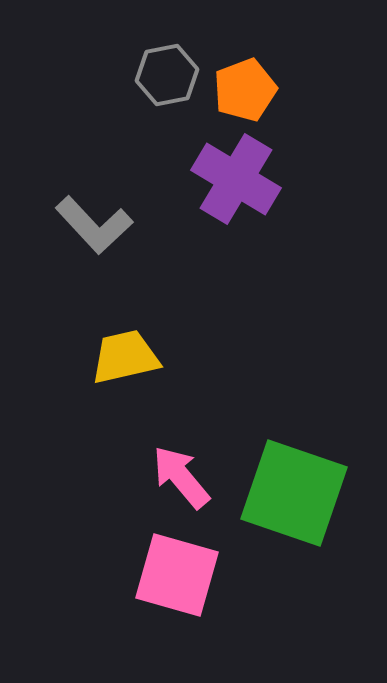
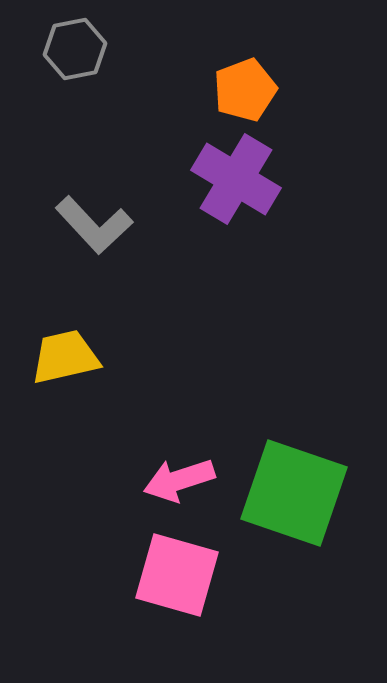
gray hexagon: moved 92 px left, 26 px up
yellow trapezoid: moved 60 px left
pink arrow: moved 2 px left, 3 px down; rotated 68 degrees counterclockwise
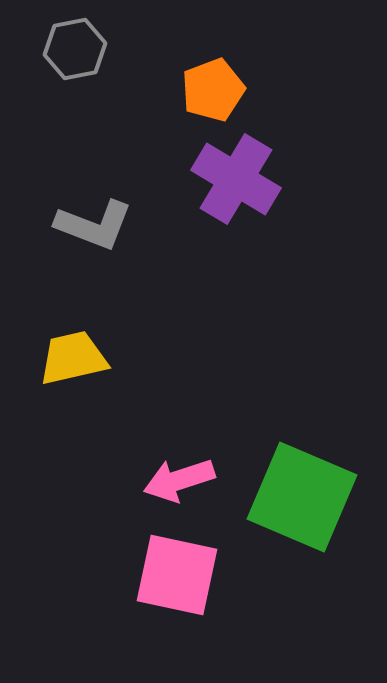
orange pentagon: moved 32 px left
gray L-shape: rotated 26 degrees counterclockwise
yellow trapezoid: moved 8 px right, 1 px down
green square: moved 8 px right, 4 px down; rotated 4 degrees clockwise
pink square: rotated 4 degrees counterclockwise
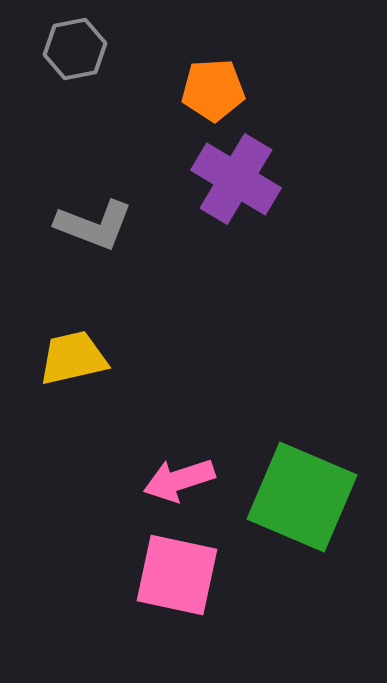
orange pentagon: rotated 18 degrees clockwise
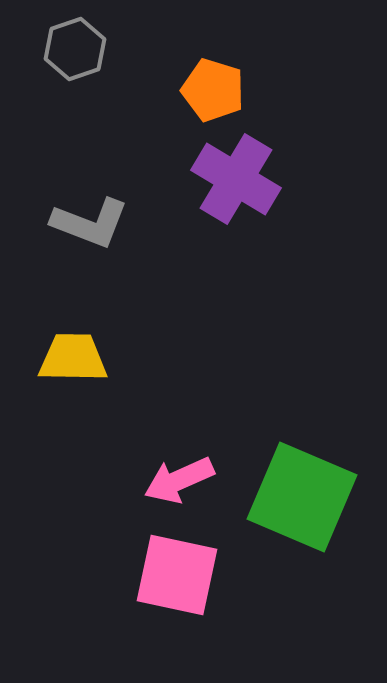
gray hexagon: rotated 8 degrees counterclockwise
orange pentagon: rotated 20 degrees clockwise
gray L-shape: moved 4 px left, 2 px up
yellow trapezoid: rotated 14 degrees clockwise
pink arrow: rotated 6 degrees counterclockwise
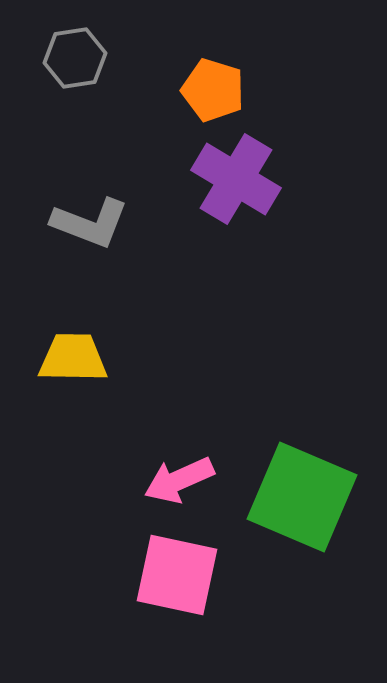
gray hexagon: moved 9 px down; rotated 10 degrees clockwise
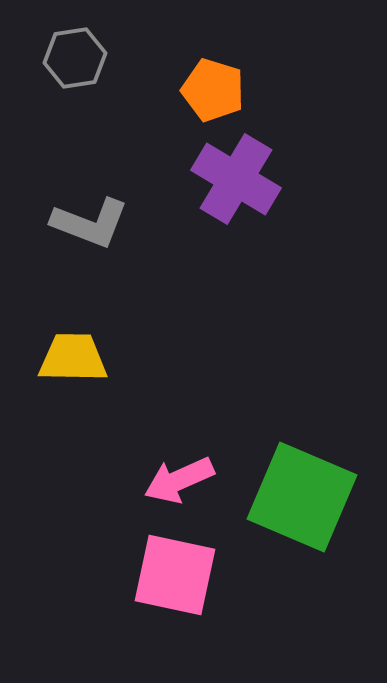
pink square: moved 2 px left
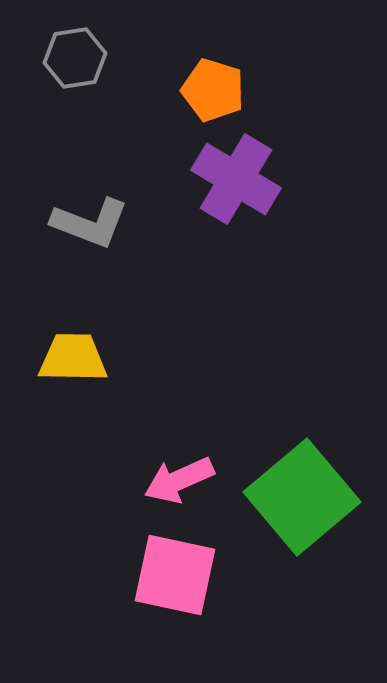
green square: rotated 27 degrees clockwise
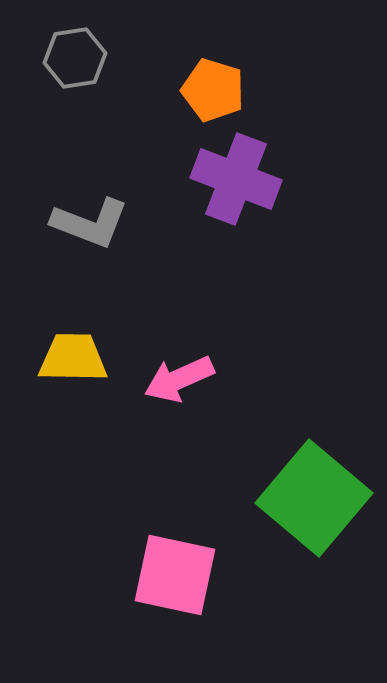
purple cross: rotated 10 degrees counterclockwise
pink arrow: moved 101 px up
green square: moved 12 px right, 1 px down; rotated 10 degrees counterclockwise
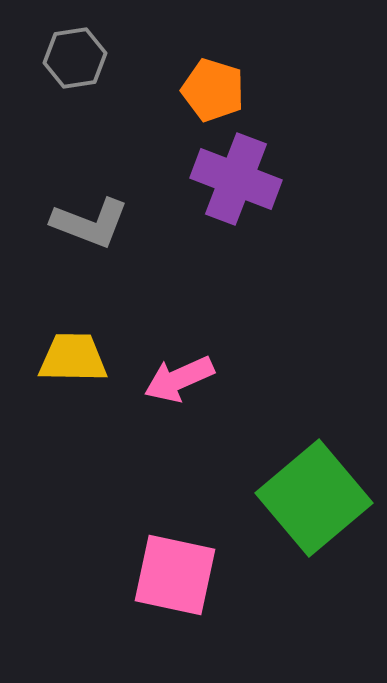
green square: rotated 10 degrees clockwise
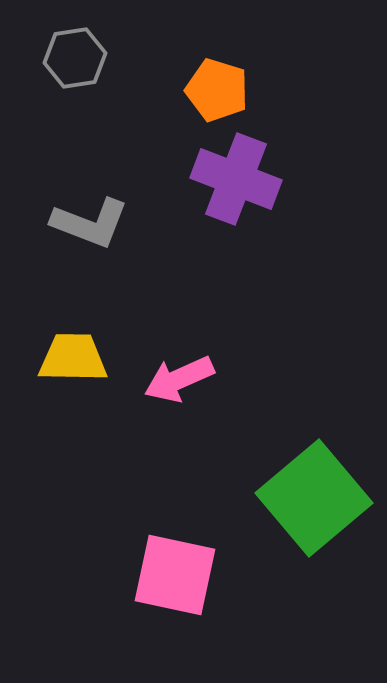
orange pentagon: moved 4 px right
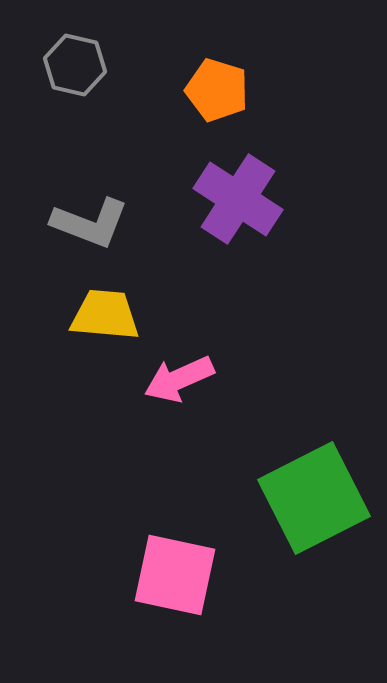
gray hexagon: moved 7 px down; rotated 22 degrees clockwise
purple cross: moved 2 px right, 20 px down; rotated 12 degrees clockwise
yellow trapezoid: moved 32 px right, 43 px up; rotated 4 degrees clockwise
green square: rotated 13 degrees clockwise
